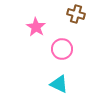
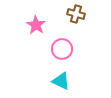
pink star: moved 2 px up
cyan triangle: moved 2 px right, 3 px up
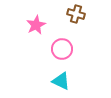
pink star: rotated 12 degrees clockwise
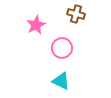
pink circle: moved 1 px up
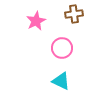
brown cross: moved 2 px left; rotated 24 degrees counterclockwise
pink star: moved 4 px up
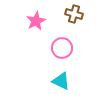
brown cross: rotated 24 degrees clockwise
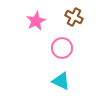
brown cross: moved 3 px down; rotated 12 degrees clockwise
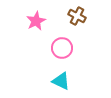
brown cross: moved 3 px right, 1 px up
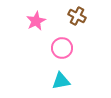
cyan triangle: rotated 36 degrees counterclockwise
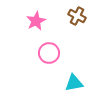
pink circle: moved 13 px left, 5 px down
cyan triangle: moved 13 px right, 2 px down
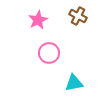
brown cross: moved 1 px right
pink star: moved 2 px right, 1 px up
